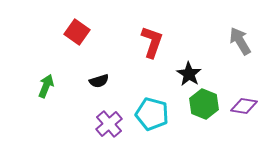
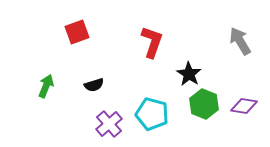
red square: rotated 35 degrees clockwise
black semicircle: moved 5 px left, 4 px down
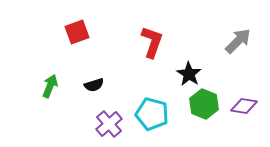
gray arrow: moved 2 px left; rotated 76 degrees clockwise
green arrow: moved 4 px right
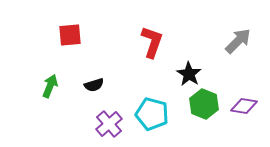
red square: moved 7 px left, 3 px down; rotated 15 degrees clockwise
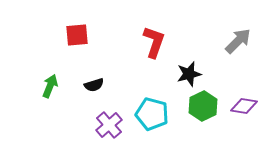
red square: moved 7 px right
red L-shape: moved 2 px right
black star: rotated 25 degrees clockwise
green hexagon: moved 1 px left, 2 px down; rotated 12 degrees clockwise
purple cross: moved 1 px down
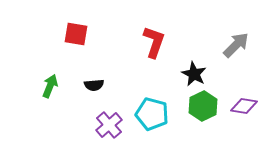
red square: moved 1 px left, 1 px up; rotated 15 degrees clockwise
gray arrow: moved 2 px left, 4 px down
black star: moved 5 px right; rotated 30 degrees counterclockwise
black semicircle: rotated 12 degrees clockwise
